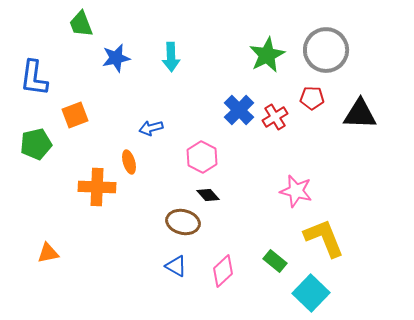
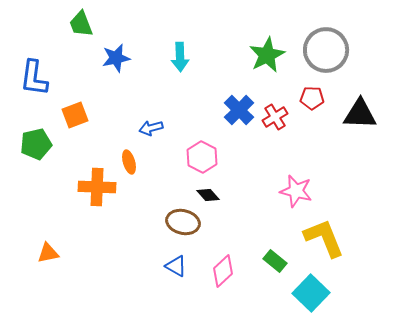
cyan arrow: moved 9 px right
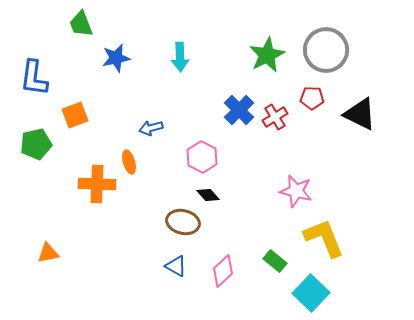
black triangle: rotated 24 degrees clockwise
orange cross: moved 3 px up
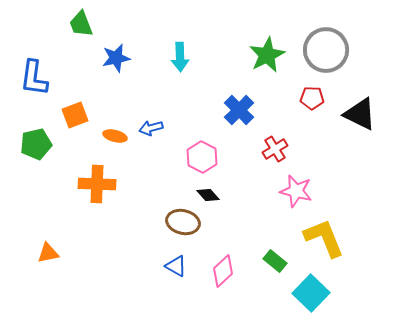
red cross: moved 32 px down
orange ellipse: moved 14 px left, 26 px up; rotated 60 degrees counterclockwise
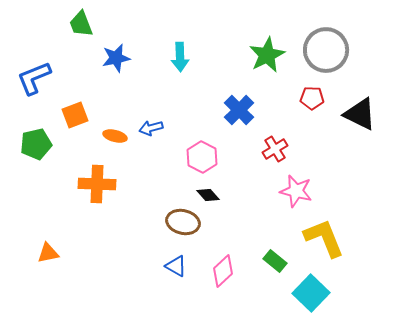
blue L-shape: rotated 60 degrees clockwise
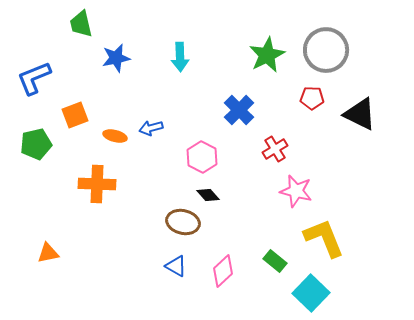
green trapezoid: rotated 8 degrees clockwise
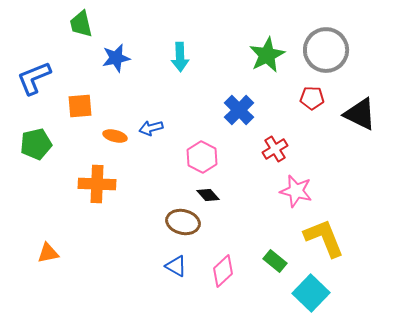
orange square: moved 5 px right, 9 px up; rotated 16 degrees clockwise
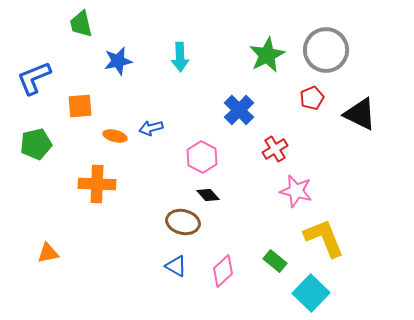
blue star: moved 2 px right, 3 px down
red pentagon: rotated 25 degrees counterclockwise
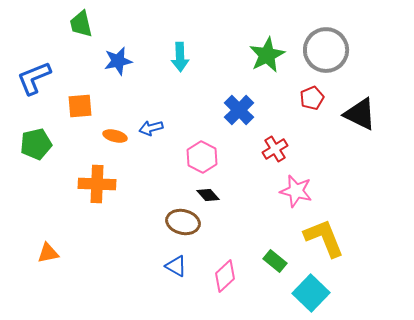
pink diamond: moved 2 px right, 5 px down
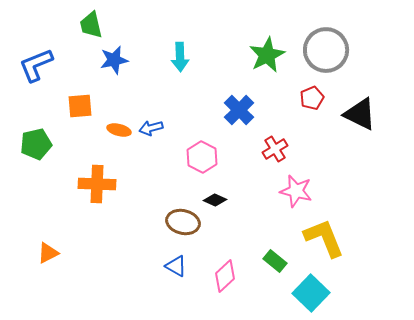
green trapezoid: moved 10 px right, 1 px down
blue star: moved 4 px left, 1 px up
blue L-shape: moved 2 px right, 13 px up
orange ellipse: moved 4 px right, 6 px up
black diamond: moved 7 px right, 5 px down; rotated 25 degrees counterclockwise
orange triangle: rotated 15 degrees counterclockwise
